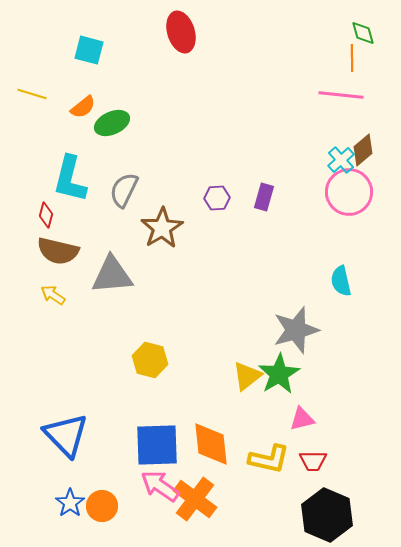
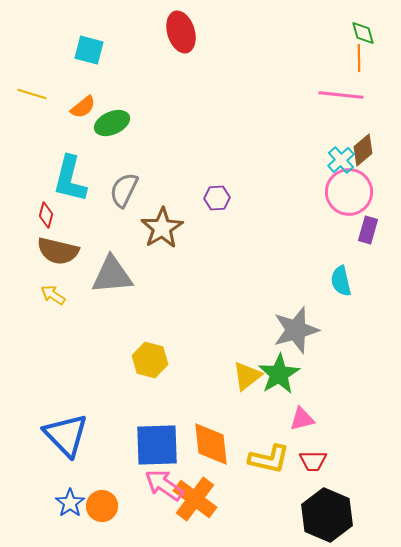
orange line: moved 7 px right
purple rectangle: moved 104 px right, 33 px down
pink arrow: moved 4 px right, 1 px up
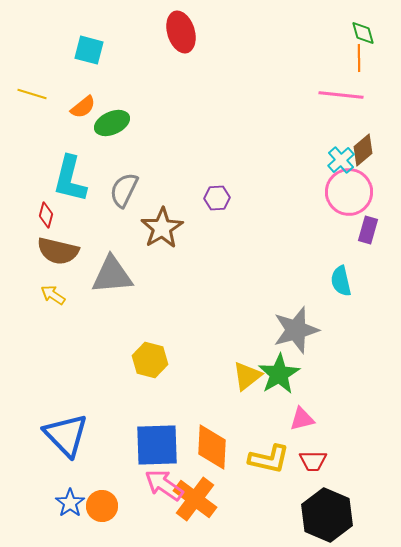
orange diamond: moved 1 px right, 3 px down; rotated 9 degrees clockwise
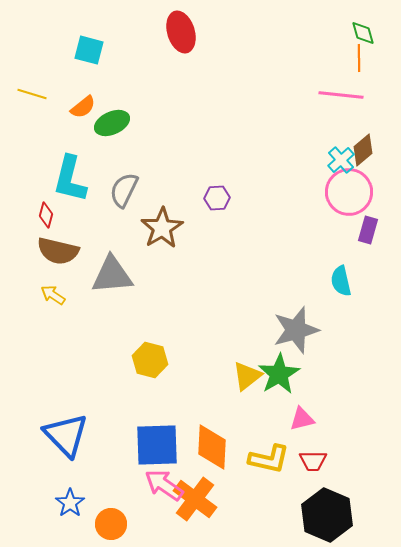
orange circle: moved 9 px right, 18 px down
